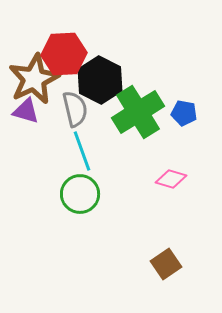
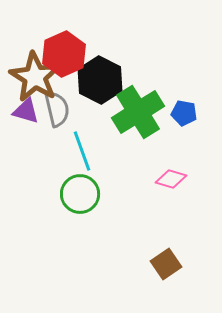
red hexagon: rotated 21 degrees counterclockwise
brown star: moved 1 px right, 2 px up; rotated 15 degrees counterclockwise
gray semicircle: moved 18 px left
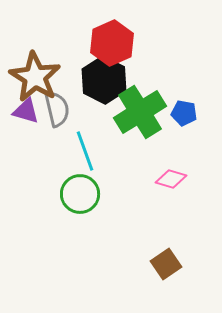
red hexagon: moved 48 px right, 11 px up
black hexagon: moved 4 px right
green cross: moved 2 px right
cyan line: moved 3 px right
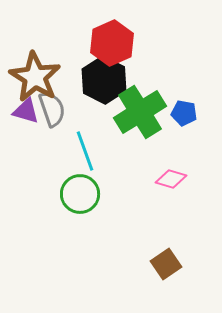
gray semicircle: moved 5 px left; rotated 6 degrees counterclockwise
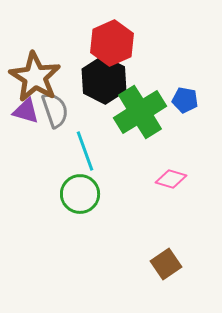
gray semicircle: moved 3 px right, 1 px down
blue pentagon: moved 1 px right, 13 px up
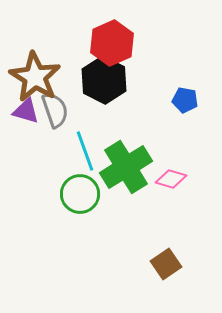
green cross: moved 14 px left, 55 px down
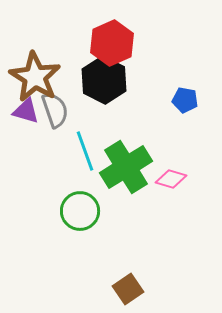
green circle: moved 17 px down
brown square: moved 38 px left, 25 px down
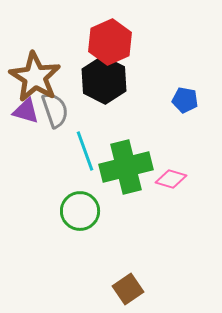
red hexagon: moved 2 px left, 1 px up
green cross: rotated 18 degrees clockwise
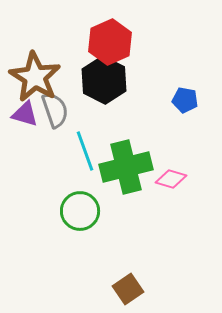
purple triangle: moved 1 px left, 3 px down
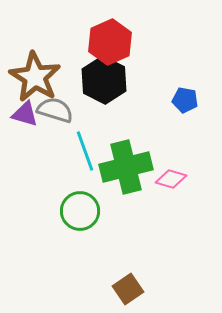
gray semicircle: rotated 54 degrees counterclockwise
